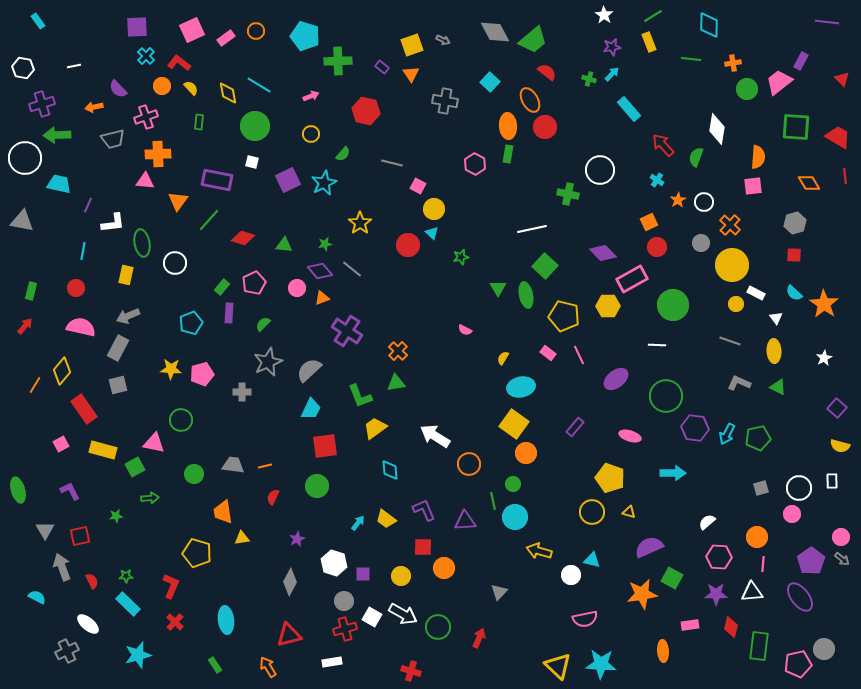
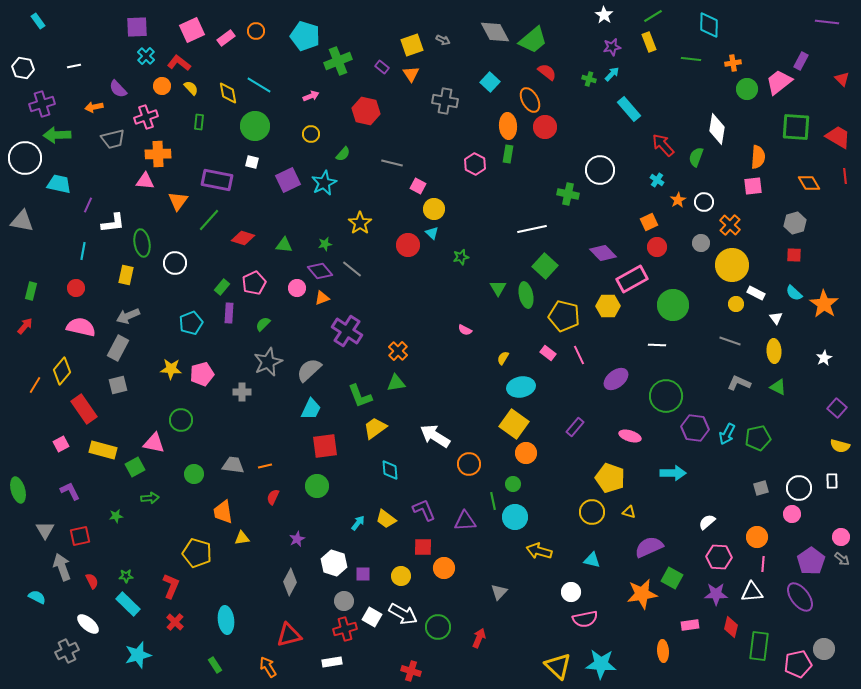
green cross at (338, 61): rotated 20 degrees counterclockwise
white circle at (571, 575): moved 17 px down
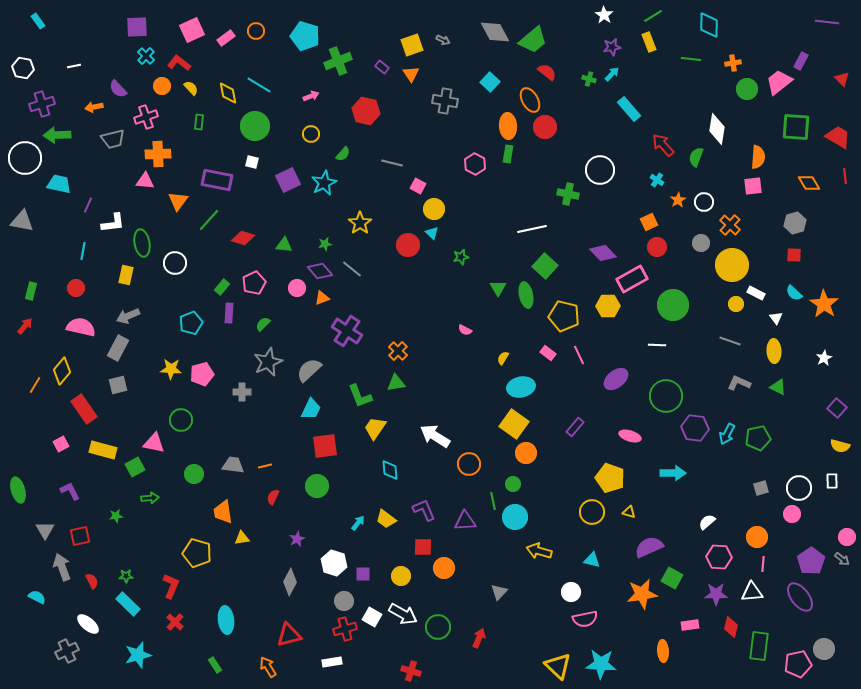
yellow trapezoid at (375, 428): rotated 20 degrees counterclockwise
pink circle at (841, 537): moved 6 px right
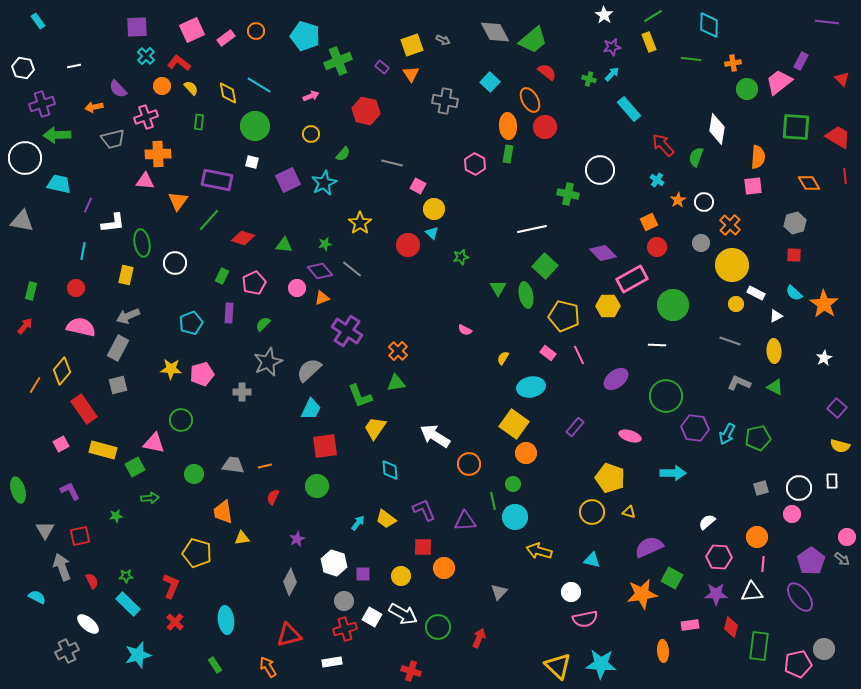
green rectangle at (222, 287): moved 11 px up; rotated 14 degrees counterclockwise
white triangle at (776, 318): moved 2 px up; rotated 40 degrees clockwise
cyan ellipse at (521, 387): moved 10 px right
green triangle at (778, 387): moved 3 px left
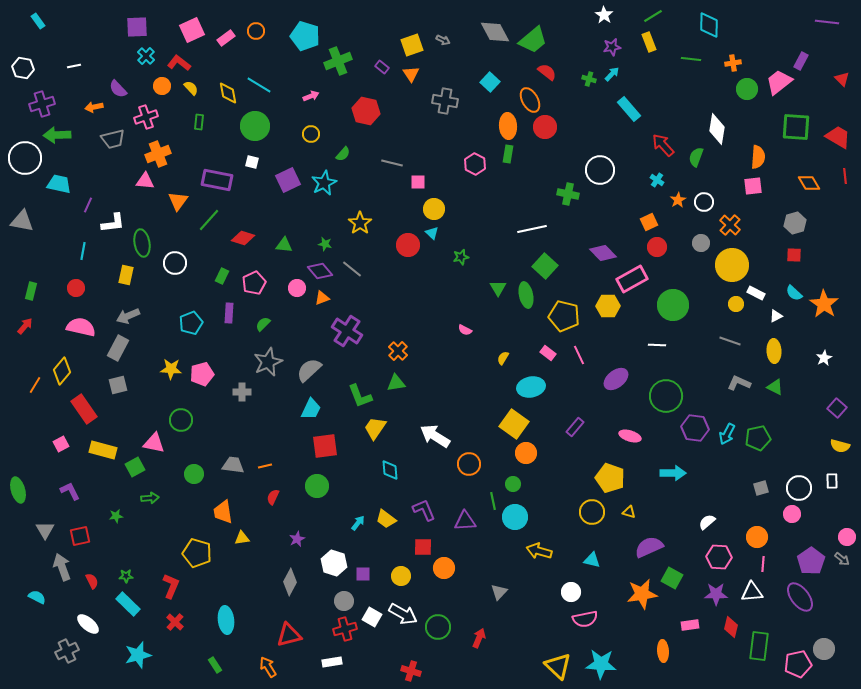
orange cross at (158, 154): rotated 20 degrees counterclockwise
pink square at (418, 186): moved 4 px up; rotated 28 degrees counterclockwise
green star at (325, 244): rotated 24 degrees clockwise
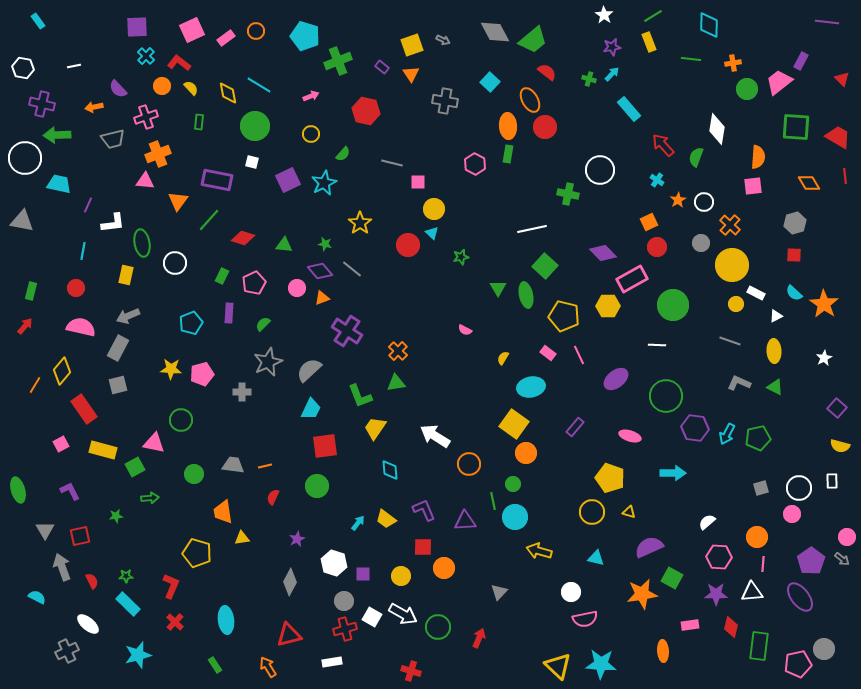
purple cross at (42, 104): rotated 30 degrees clockwise
cyan triangle at (592, 560): moved 4 px right, 2 px up
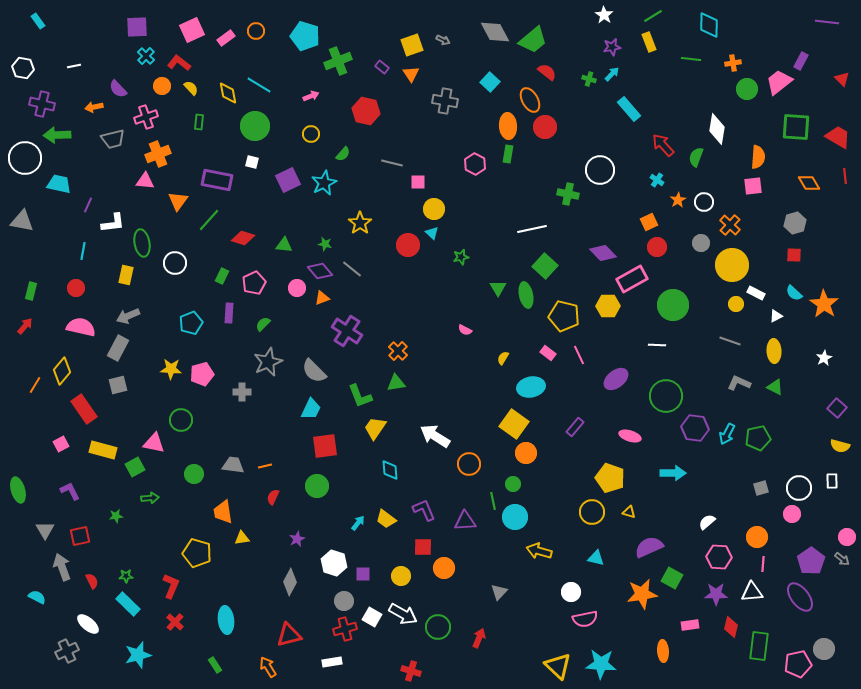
gray semicircle at (309, 370): moved 5 px right, 1 px down; rotated 92 degrees counterclockwise
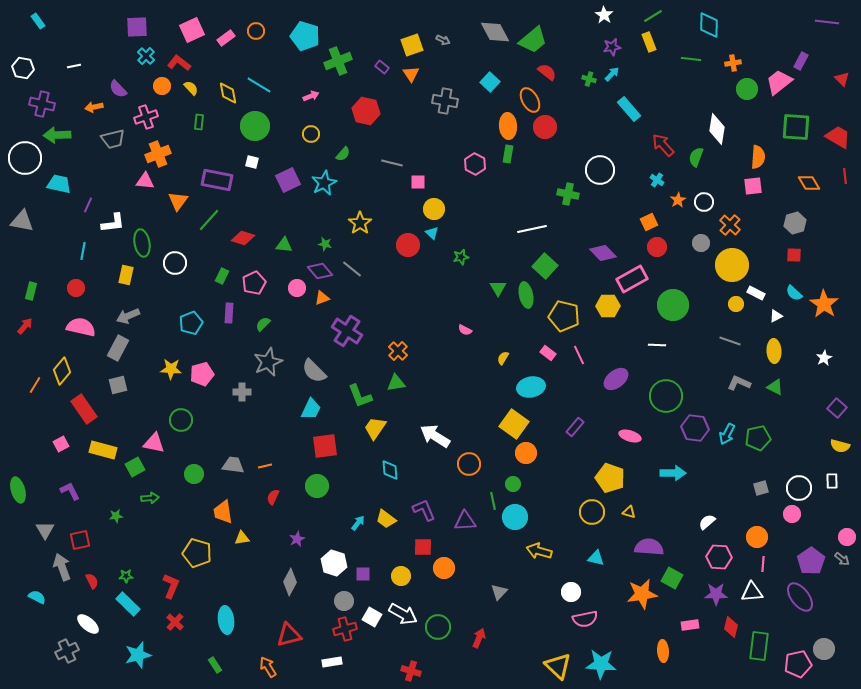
red square at (80, 536): moved 4 px down
purple semicircle at (649, 547): rotated 28 degrees clockwise
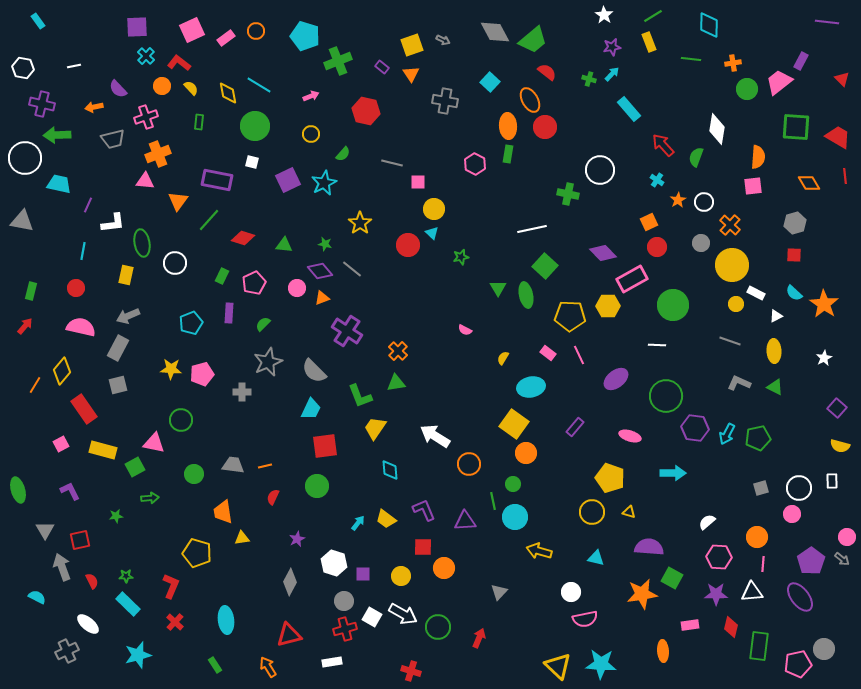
yellow pentagon at (564, 316): moved 6 px right; rotated 12 degrees counterclockwise
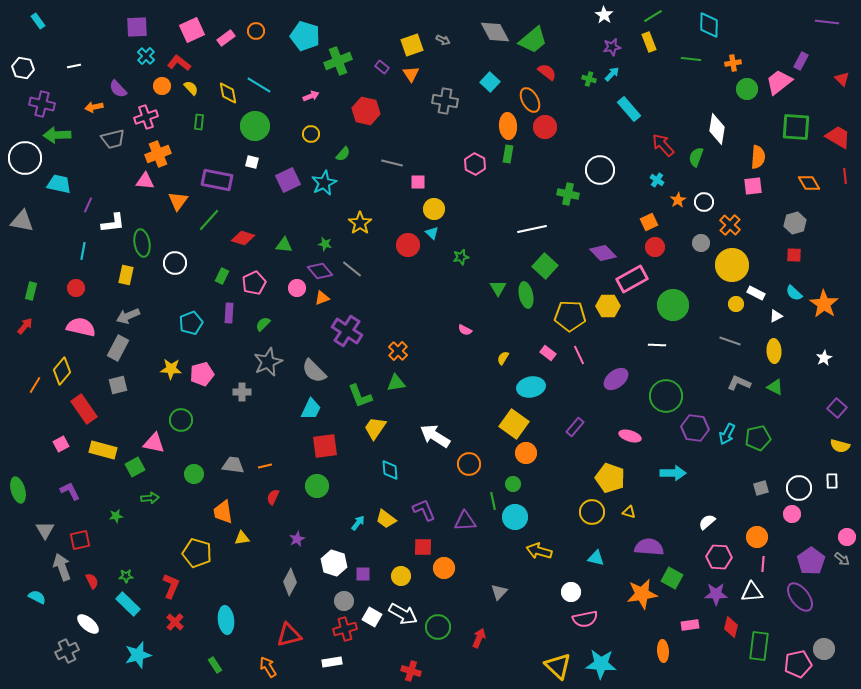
red circle at (657, 247): moved 2 px left
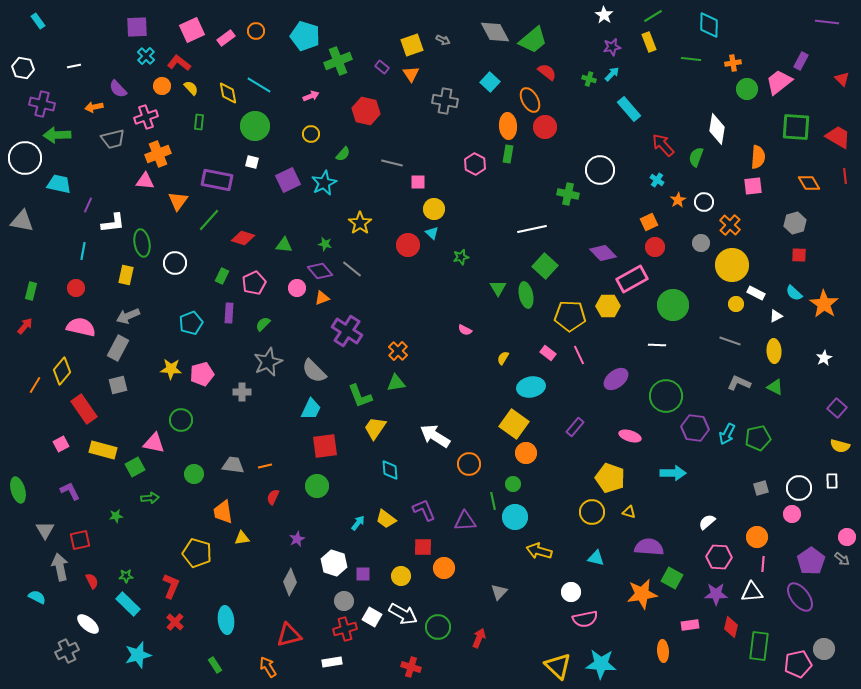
red square at (794, 255): moved 5 px right
gray arrow at (62, 567): moved 2 px left; rotated 8 degrees clockwise
red cross at (411, 671): moved 4 px up
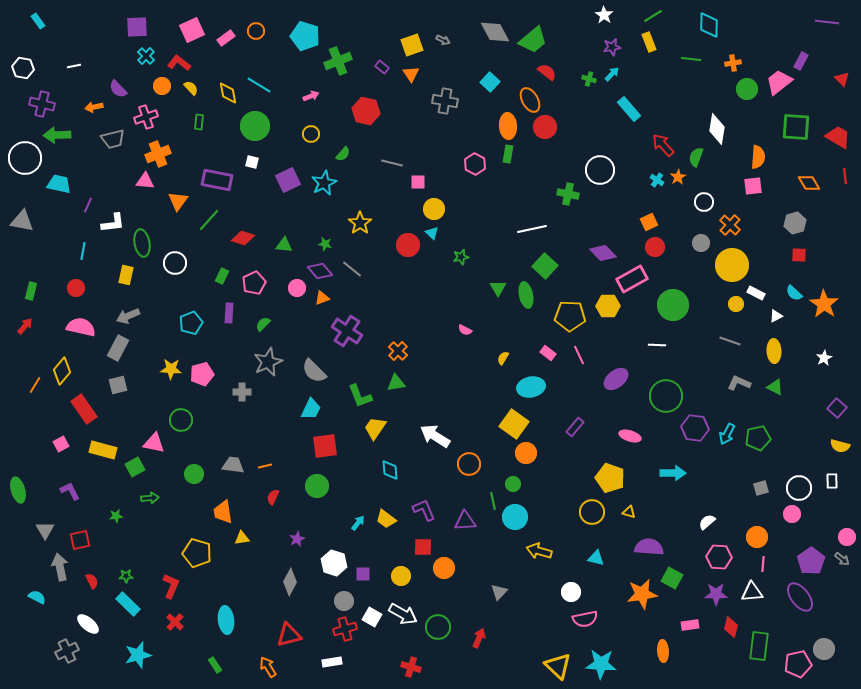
orange star at (678, 200): moved 23 px up
